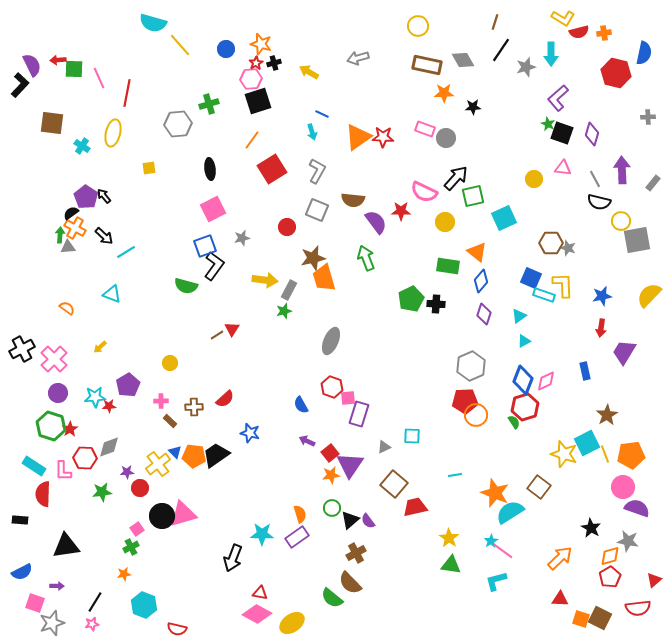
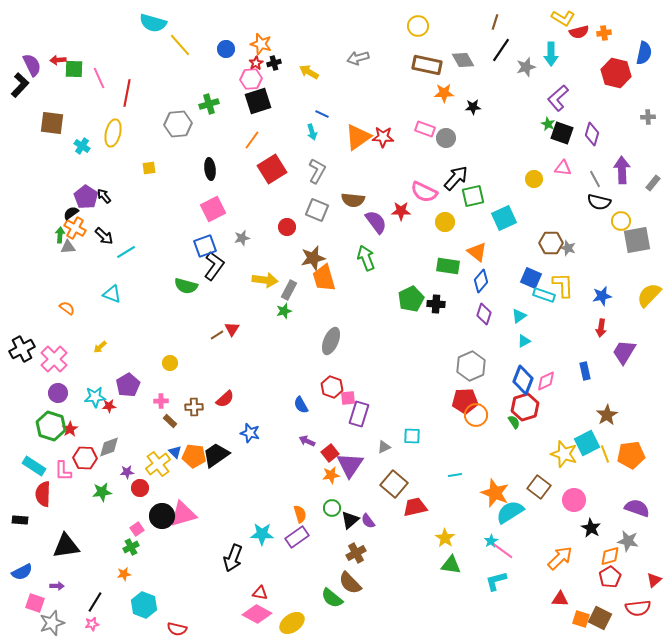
pink circle at (623, 487): moved 49 px left, 13 px down
yellow star at (449, 538): moved 4 px left
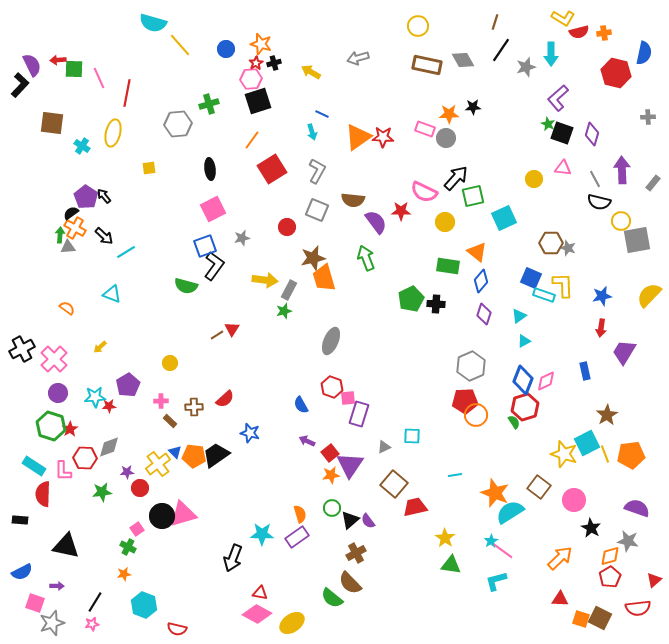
yellow arrow at (309, 72): moved 2 px right
orange star at (444, 93): moved 5 px right, 21 px down
black triangle at (66, 546): rotated 20 degrees clockwise
green cross at (131, 547): moved 3 px left; rotated 35 degrees counterclockwise
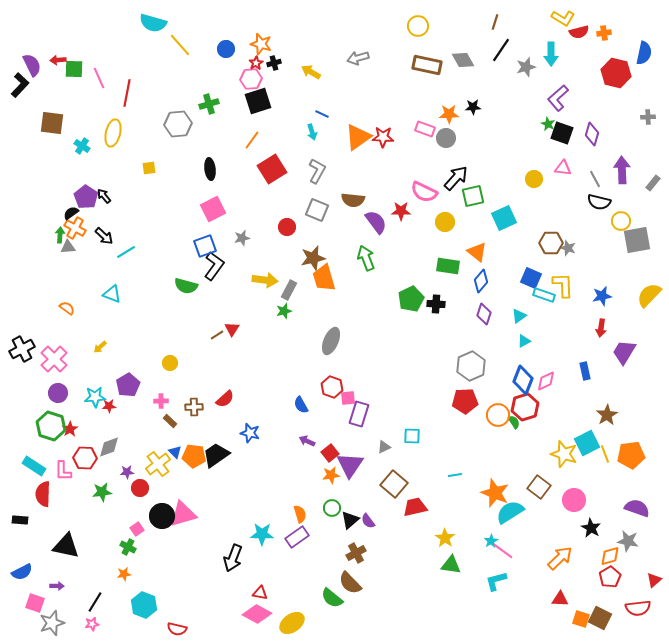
orange circle at (476, 415): moved 22 px right
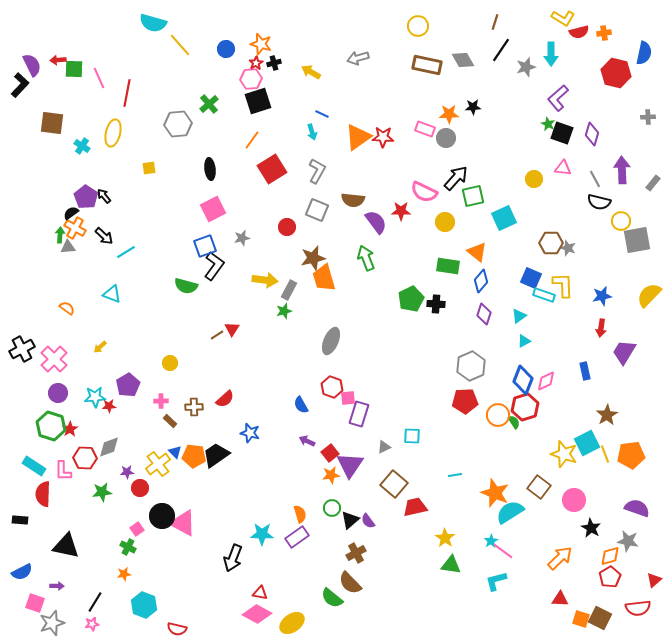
green cross at (209, 104): rotated 24 degrees counterclockwise
pink triangle at (183, 514): moved 9 px down; rotated 44 degrees clockwise
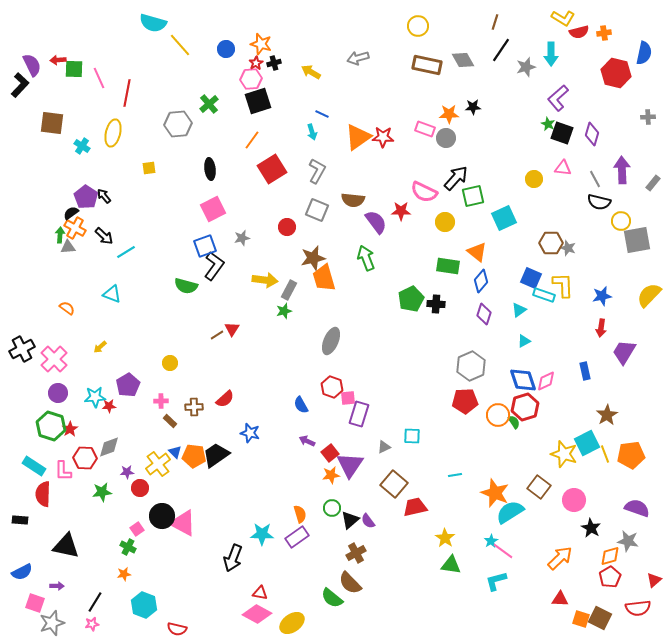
cyan triangle at (519, 316): moved 6 px up
blue diamond at (523, 380): rotated 40 degrees counterclockwise
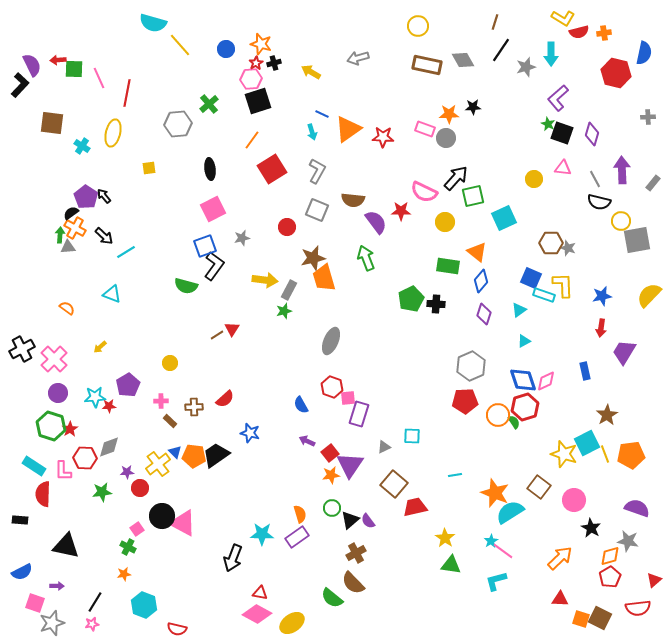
orange triangle at (358, 137): moved 10 px left, 8 px up
brown semicircle at (350, 583): moved 3 px right
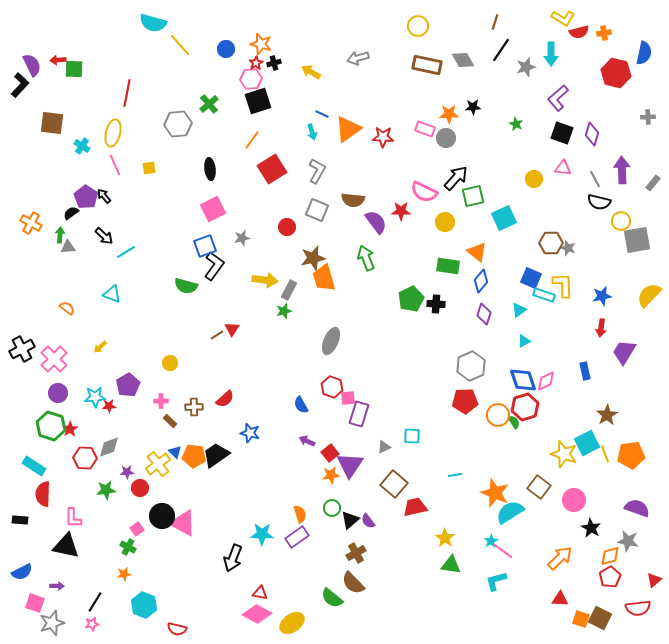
pink line at (99, 78): moved 16 px right, 87 px down
green star at (548, 124): moved 32 px left
orange cross at (75, 228): moved 44 px left, 5 px up
pink L-shape at (63, 471): moved 10 px right, 47 px down
green star at (102, 492): moved 4 px right, 2 px up
